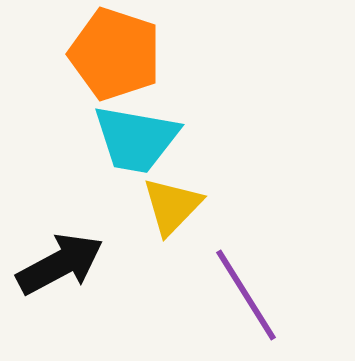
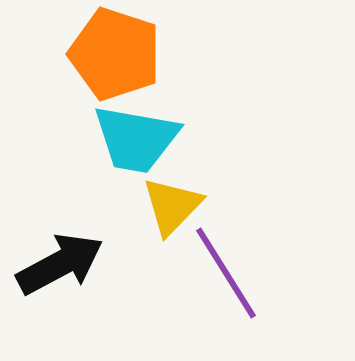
purple line: moved 20 px left, 22 px up
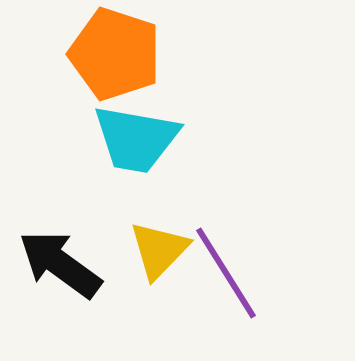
yellow triangle: moved 13 px left, 44 px down
black arrow: rotated 116 degrees counterclockwise
